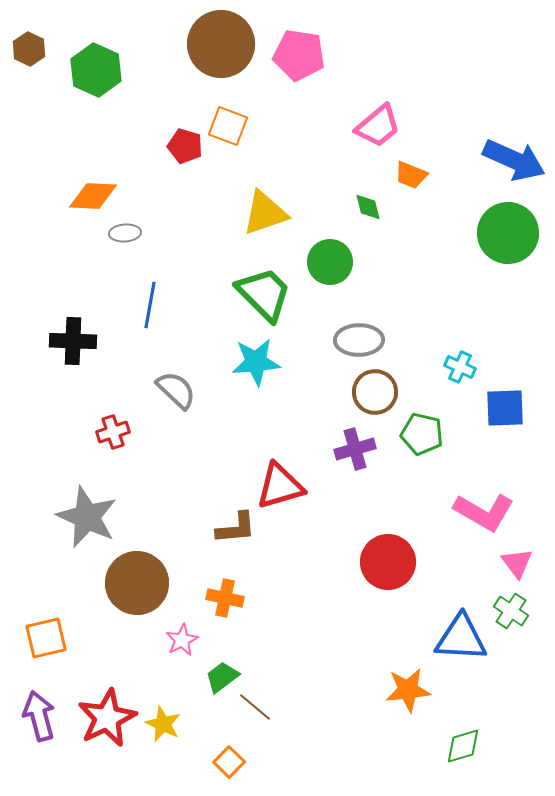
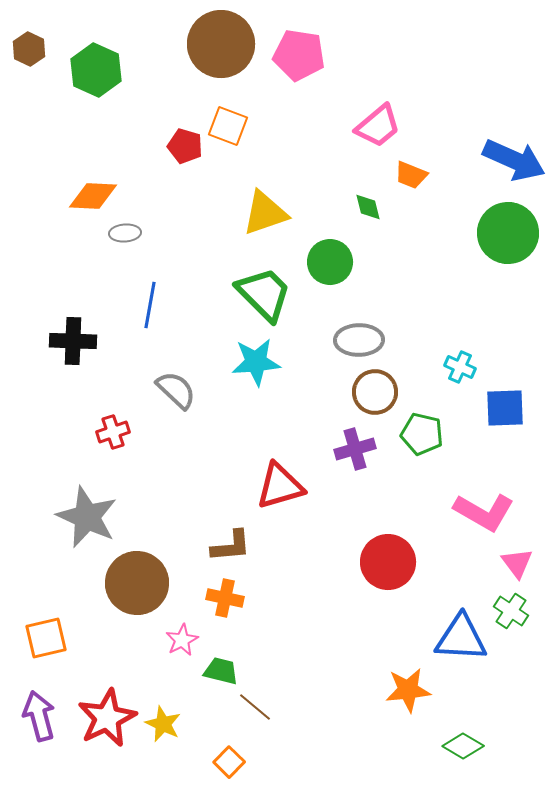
brown L-shape at (236, 528): moved 5 px left, 18 px down
green trapezoid at (222, 677): moved 1 px left, 6 px up; rotated 51 degrees clockwise
green diamond at (463, 746): rotated 48 degrees clockwise
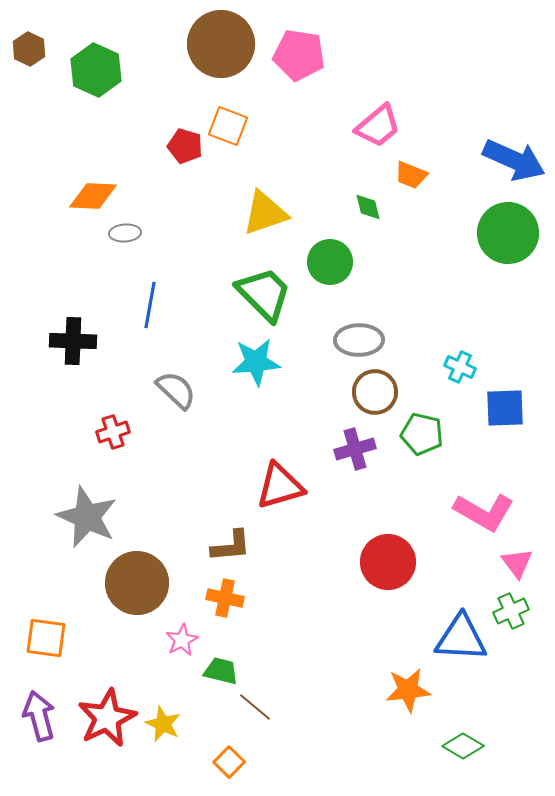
green cross at (511, 611): rotated 32 degrees clockwise
orange square at (46, 638): rotated 21 degrees clockwise
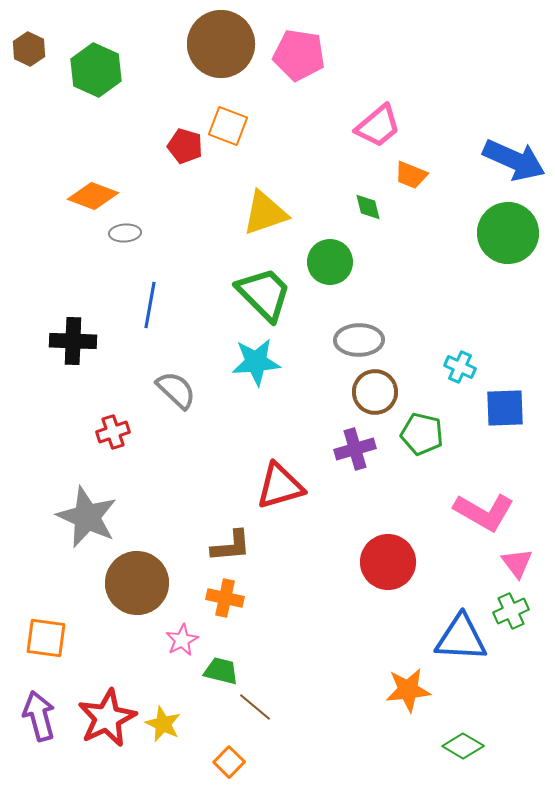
orange diamond at (93, 196): rotated 18 degrees clockwise
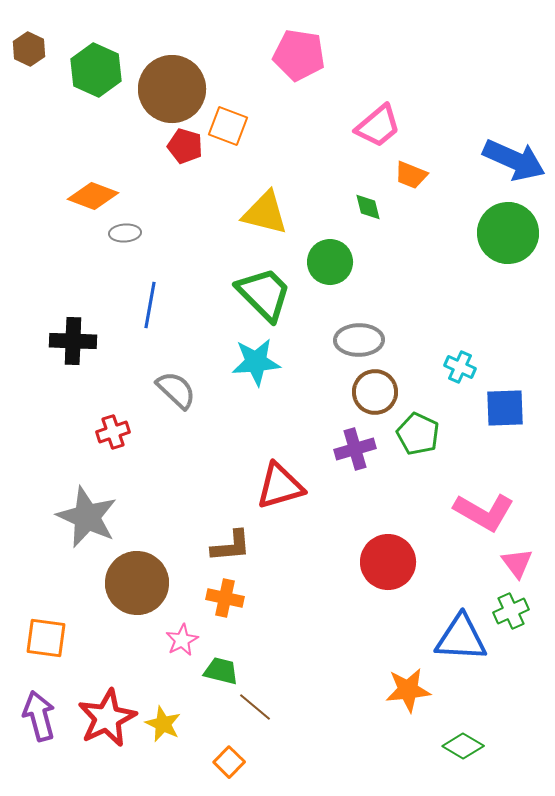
brown circle at (221, 44): moved 49 px left, 45 px down
yellow triangle at (265, 213): rotated 33 degrees clockwise
green pentagon at (422, 434): moved 4 px left; rotated 12 degrees clockwise
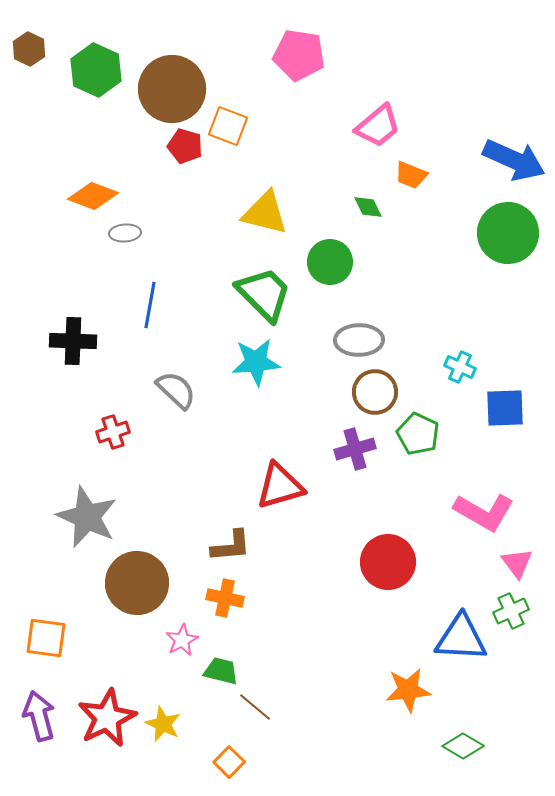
green diamond at (368, 207): rotated 12 degrees counterclockwise
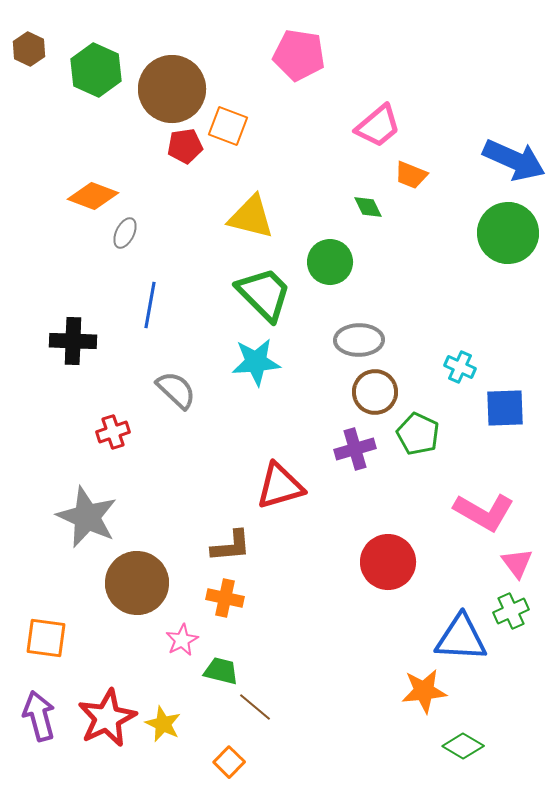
red pentagon at (185, 146): rotated 24 degrees counterclockwise
yellow triangle at (265, 213): moved 14 px left, 4 px down
gray ellipse at (125, 233): rotated 60 degrees counterclockwise
orange star at (408, 690): moved 16 px right, 1 px down
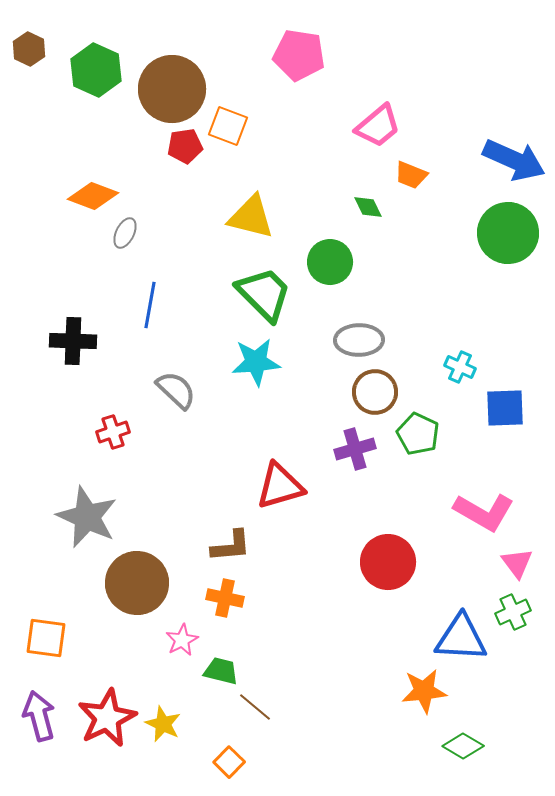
green cross at (511, 611): moved 2 px right, 1 px down
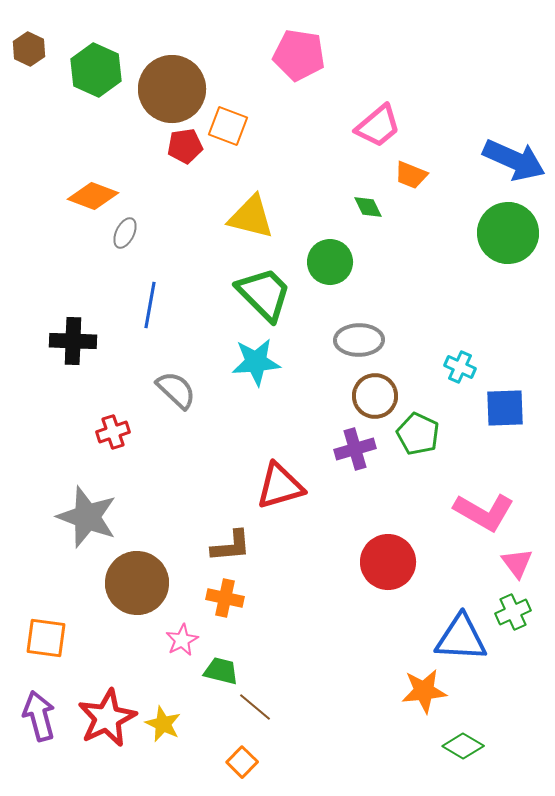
brown circle at (375, 392): moved 4 px down
gray star at (87, 517): rotated 4 degrees counterclockwise
orange square at (229, 762): moved 13 px right
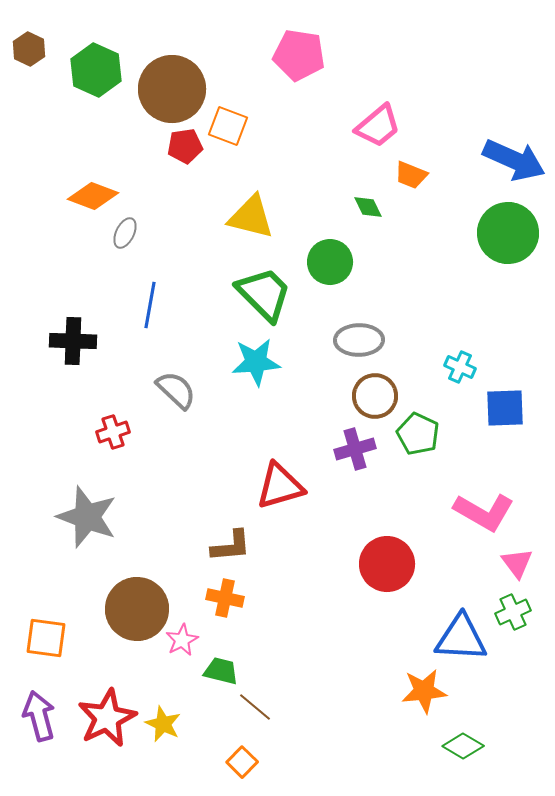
red circle at (388, 562): moved 1 px left, 2 px down
brown circle at (137, 583): moved 26 px down
